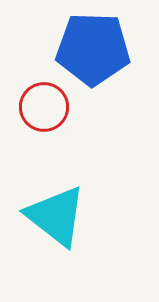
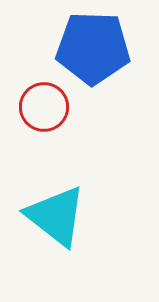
blue pentagon: moved 1 px up
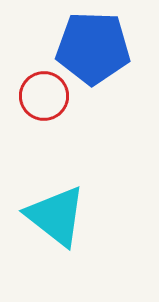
red circle: moved 11 px up
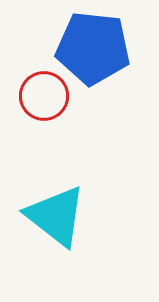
blue pentagon: rotated 4 degrees clockwise
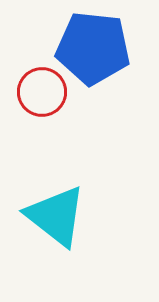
red circle: moved 2 px left, 4 px up
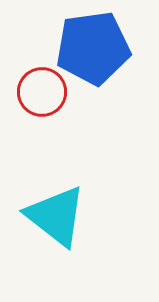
blue pentagon: rotated 14 degrees counterclockwise
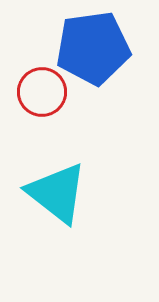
cyan triangle: moved 1 px right, 23 px up
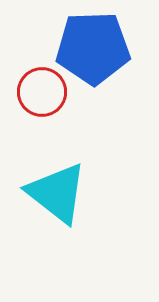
blue pentagon: rotated 6 degrees clockwise
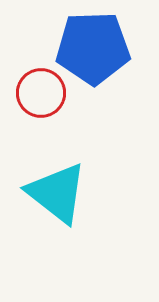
red circle: moved 1 px left, 1 px down
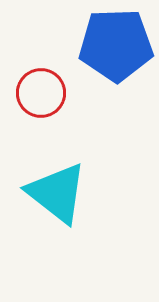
blue pentagon: moved 23 px right, 3 px up
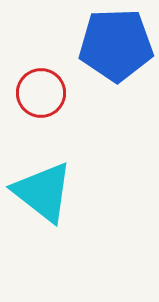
cyan triangle: moved 14 px left, 1 px up
